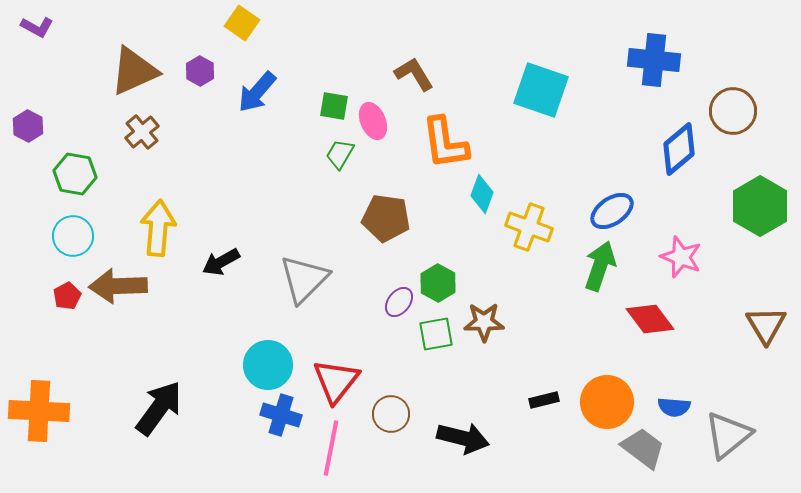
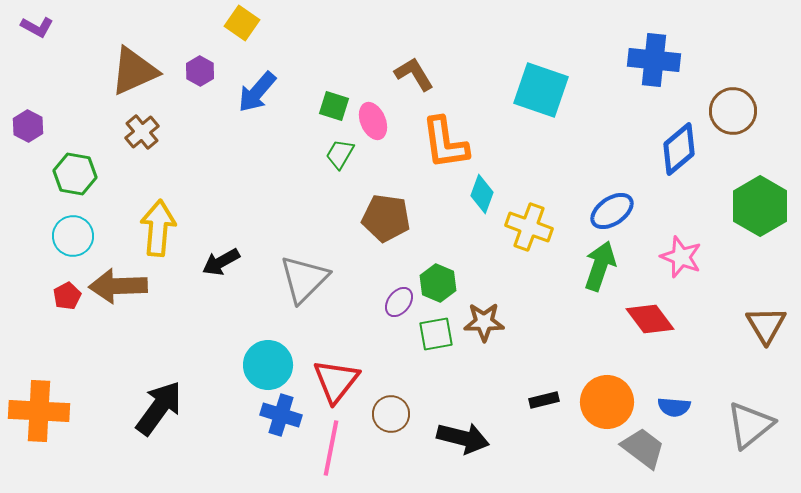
green square at (334, 106): rotated 8 degrees clockwise
green hexagon at (438, 283): rotated 6 degrees counterclockwise
gray triangle at (728, 435): moved 22 px right, 10 px up
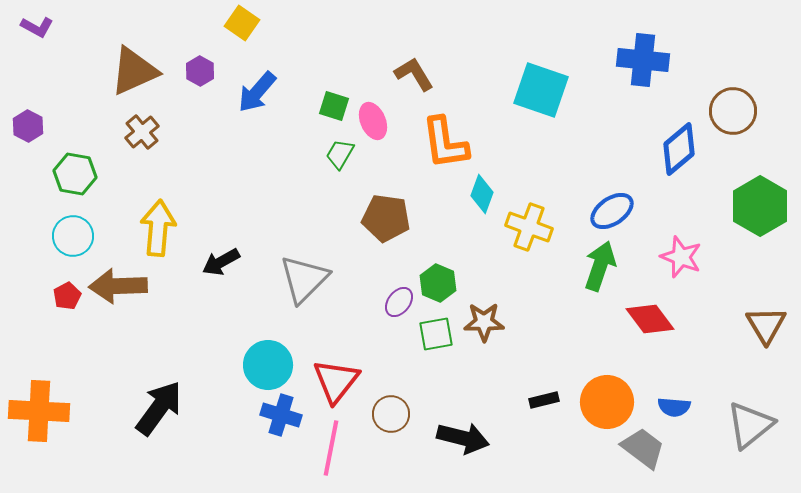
blue cross at (654, 60): moved 11 px left
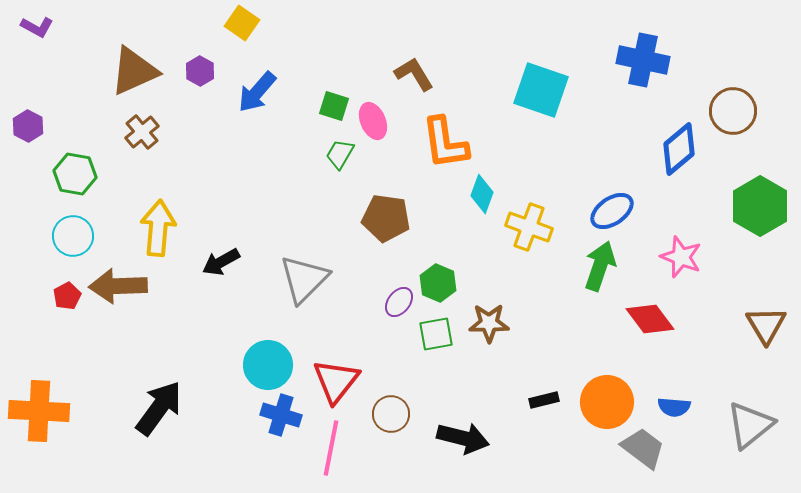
blue cross at (643, 60): rotated 6 degrees clockwise
brown star at (484, 322): moved 5 px right, 1 px down
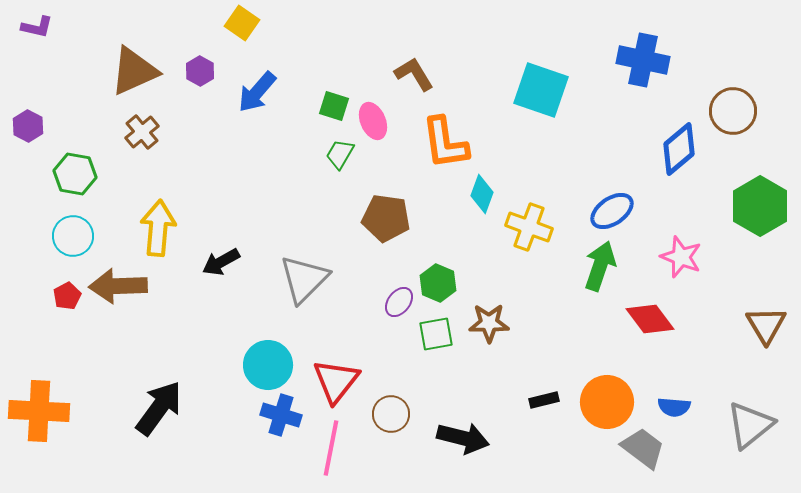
purple L-shape at (37, 27): rotated 16 degrees counterclockwise
